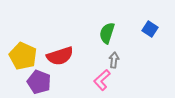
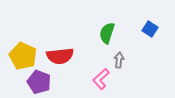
red semicircle: rotated 12 degrees clockwise
gray arrow: moved 5 px right
pink L-shape: moved 1 px left, 1 px up
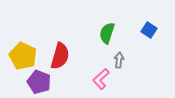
blue square: moved 1 px left, 1 px down
red semicircle: rotated 68 degrees counterclockwise
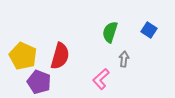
green semicircle: moved 3 px right, 1 px up
gray arrow: moved 5 px right, 1 px up
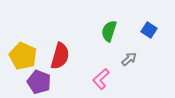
green semicircle: moved 1 px left, 1 px up
gray arrow: moved 5 px right; rotated 42 degrees clockwise
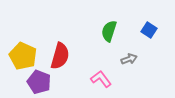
gray arrow: rotated 21 degrees clockwise
pink L-shape: rotated 95 degrees clockwise
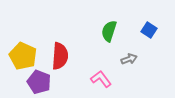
red semicircle: rotated 12 degrees counterclockwise
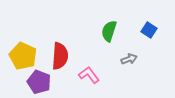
pink L-shape: moved 12 px left, 4 px up
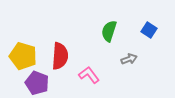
yellow pentagon: rotated 8 degrees counterclockwise
purple pentagon: moved 2 px left, 1 px down
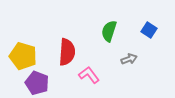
red semicircle: moved 7 px right, 4 px up
